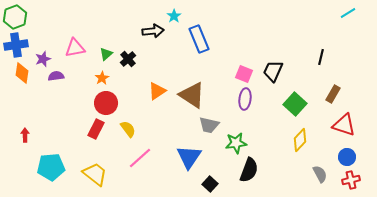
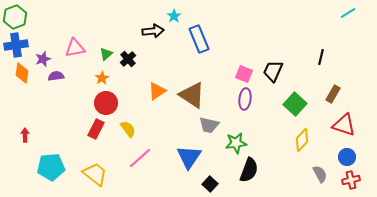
yellow diamond: moved 2 px right
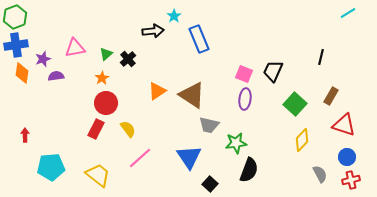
brown rectangle: moved 2 px left, 2 px down
blue triangle: rotated 8 degrees counterclockwise
yellow trapezoid: moved 3 px right, 1 px down
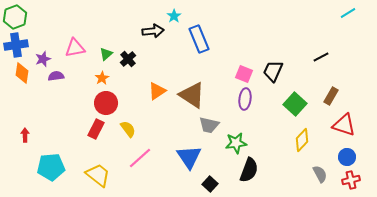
black line: rotated 49 degrees clockwise
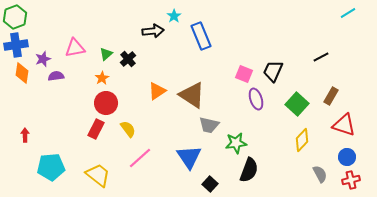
blue rectangle: moved 2 px right, 3 px up
purple ellipse: moved 11 px right; rotated 25 degrees counterclockwise
green square: moved 2 px right
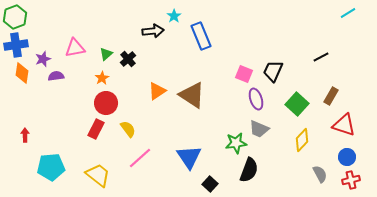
gray trapezoid: moved 50 px right, 4 px down; rotated 10 degrees clockwise
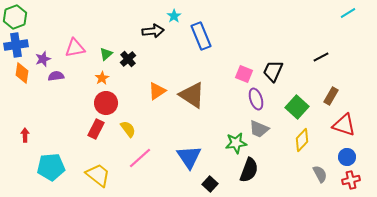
green square: moved 3 px down
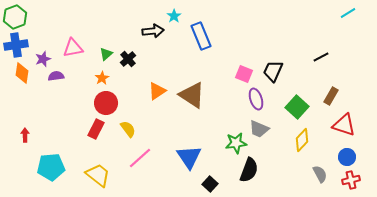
pink triangle: moved 2 px left
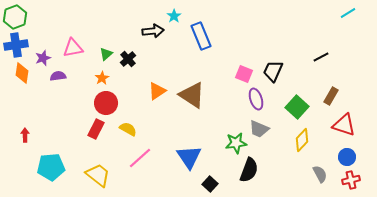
purple star: moved 1 px up
purple semicircle: moved 2 px right
yellow semicircle: rotated 24 degrees counterclockwise
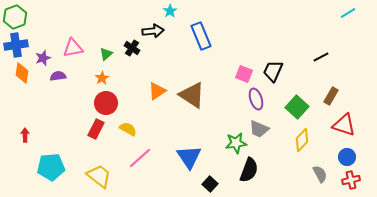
cyan star: moved 4 px left, 5 px up
black cross: moved 4 px right, 11 px up; rotated 14 degrees counterclockwise
yellow trapezoid: moved 1 px right, 1 px down
